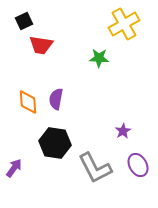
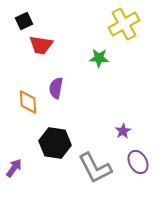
purple semicircle: moved 11 px up
purple ellipse: moved 3 px up
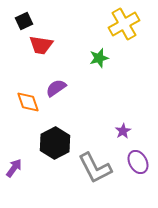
green star: rotated 18 degrees counterclockwise
purple semicircle: rotated 45 degrees clockwise
orange diamond: rotated 15 degrees counterclockwise
black hexagon: rotated 24 degrees clockwise
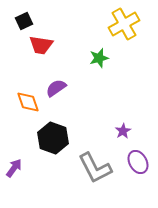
black hexagon: moved 2 px left, 5 px up; rotated 12 degrees counterclockwise
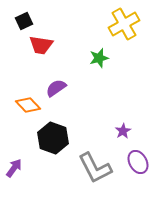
orange diamond: moved 3 px down; rotated 25 degrees counterclockwise
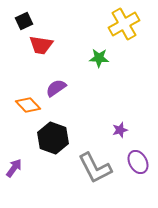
green star: rotated 18 degrees clockwise
purple star: moved 3 px left, 1 px up; rotated 14 degrees clockwise
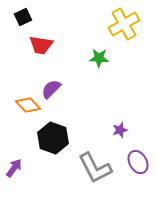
black square: moved 1 px left, 4 px up
purple semicircle: moved 5 px left, 1 px down; rotated 10 degrees counterclockwise
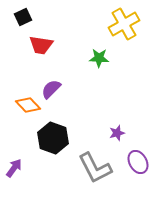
purple star: moved 3 px left, 3 px down
